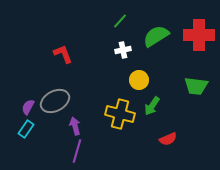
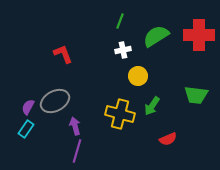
green line: rotated 21 degrees counterclockwise
yellow circle: moved 1 px left, 4 px up
green trapezoid: moved 9 px down
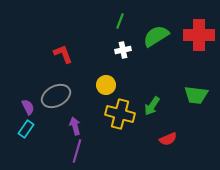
yellow circle: moved 32 px left, 9 px down
gray ellipse: moved 1 px right, 5 px up
purple semicircle: rotated 126 degrees clockwise
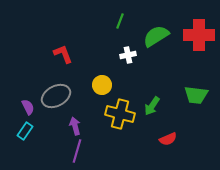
white cross: moved 5 px right, 5 px down
yellow circle: moved 4 px left
cyan rectangle: moved 1 px left, 2 px down
